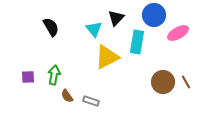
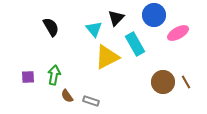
cyan rectangle: moved 2 px left, 2 px down; rotated 40 degrees counterclockwise
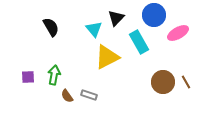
cyan rectangle: moved 4 px right, 2 px up
gray rectangle: moved 2 px left, 6 px up
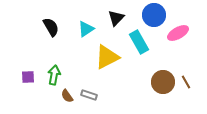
cyan triangle: moved 8 px left; rotated 36 degrees clockwise
